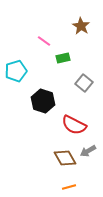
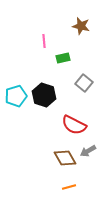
brown star: rotated 18 degrees counterclockwise
pink line: rotated 48 degrees clockwise
cyan pentagon: moved 25 px down
black hexagon: moved 1 px right, 6 px up
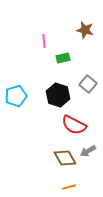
brown star: moved 4 px right, 4 px down
gray square: moved 4 px right, 1 px down
black hexagon: moved 14 px right
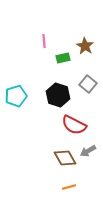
brown star: moved 16 px down; rotated 18 degrees clockwise
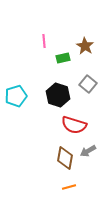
red semicircle: rotated 10 degrees counterclockwise
brown diamond: rotated 40 degrees clockwise
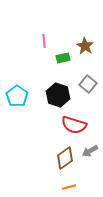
cyan pentagon: moved 1 px right; rotated 20 degrees counterclockwise
gray arrow: moved 2 px right
brown diamond: rotated 45 degrees clockwise
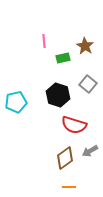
cyan pentagon: moved 1 px left, 6 px down; rotated 25 degrees clockwise
orange line: rotated 16 degrees clockwise
